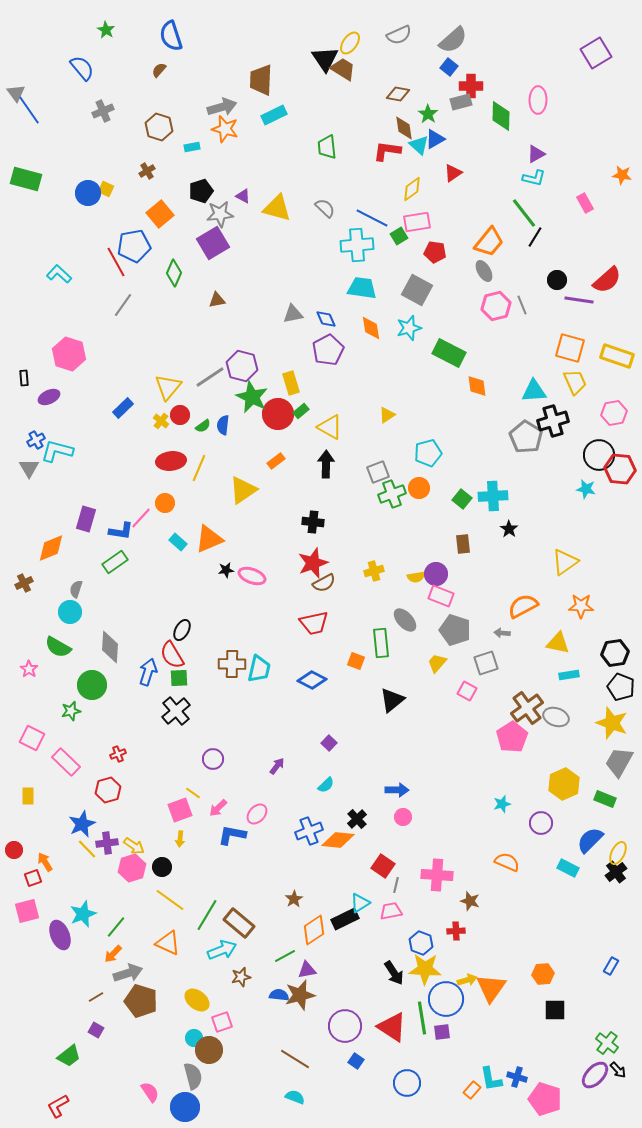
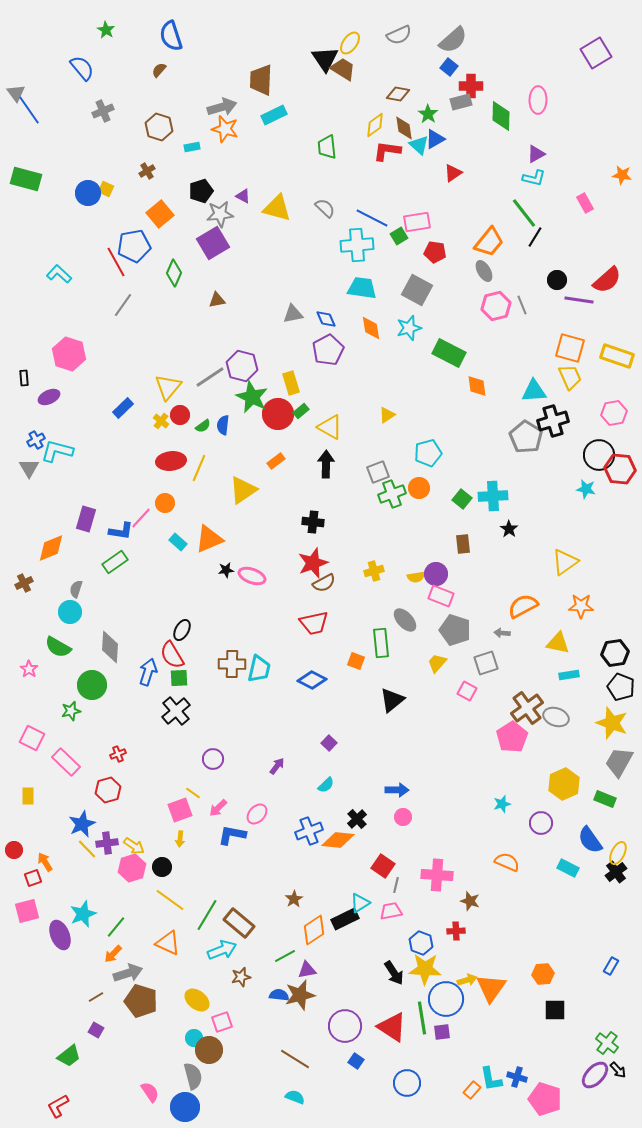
yellow diamond at (412, 189): moved 37 px left, 64 px up
yellow trapezoid at (575, 382): moved 5 px left, 5 px up
blue semicircle at (590, 840): rotated 80 degrees counterclockwise
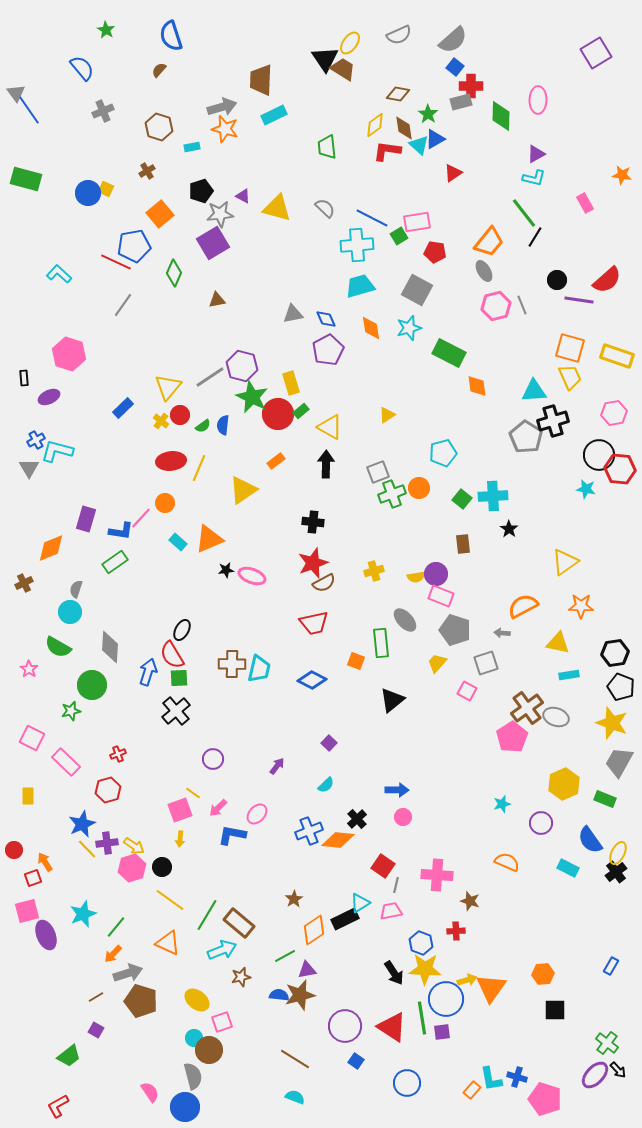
blue square at (449, 67): moved 6 px right
red line at (116, 262): rotated 36 degrees counterclockwise
cyan trapezoid at (362, 288): moved 2 px left, 2 px up; rotated 24 degrees counterclockwise
cyan pentagon at (428, 453): moved 15 px right
purple ellipse at (60, 935): moved 14 px left
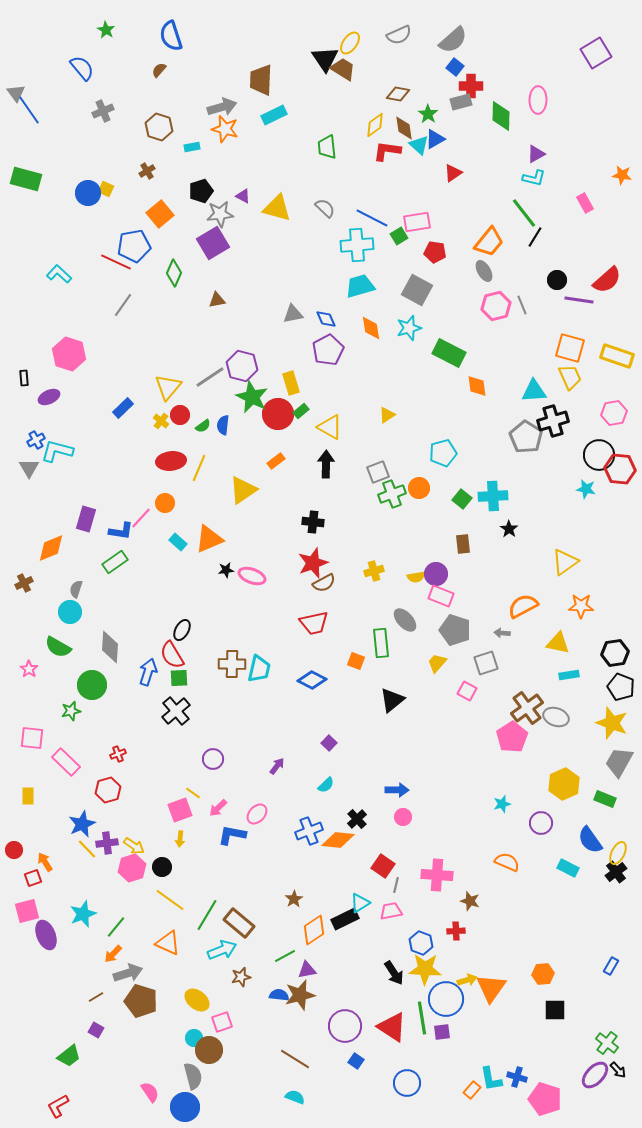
pink square at (32, 738): rotated 20 degrees counterclockwise
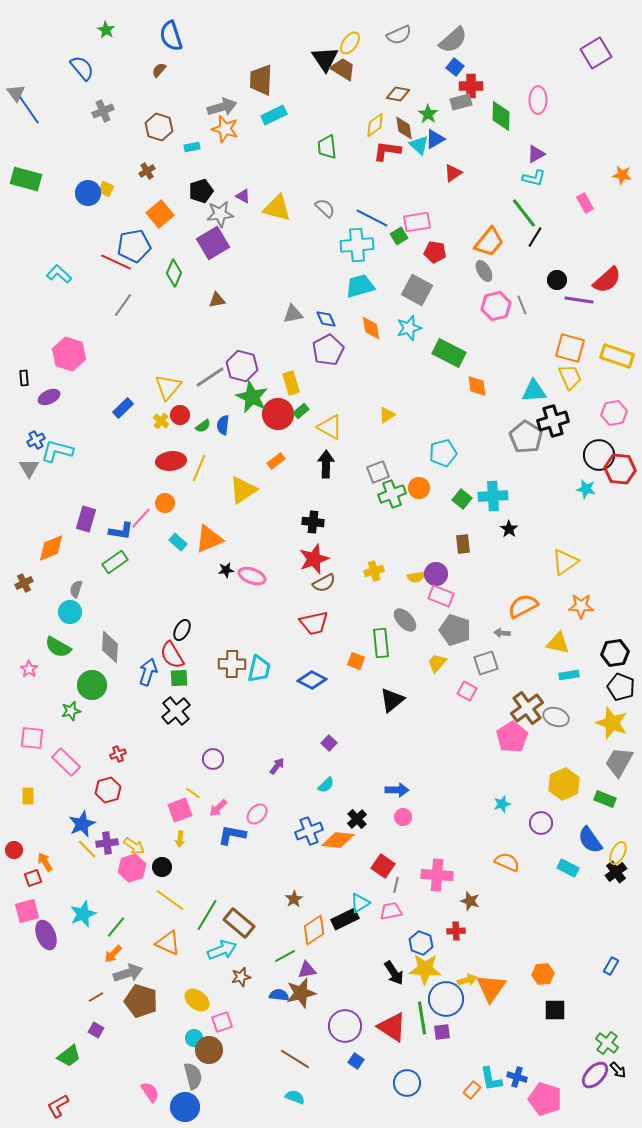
red star at (313, 563): moved 1 px right, 4 px up
brown star at (300, 995): moved 1 px right, 2 px up
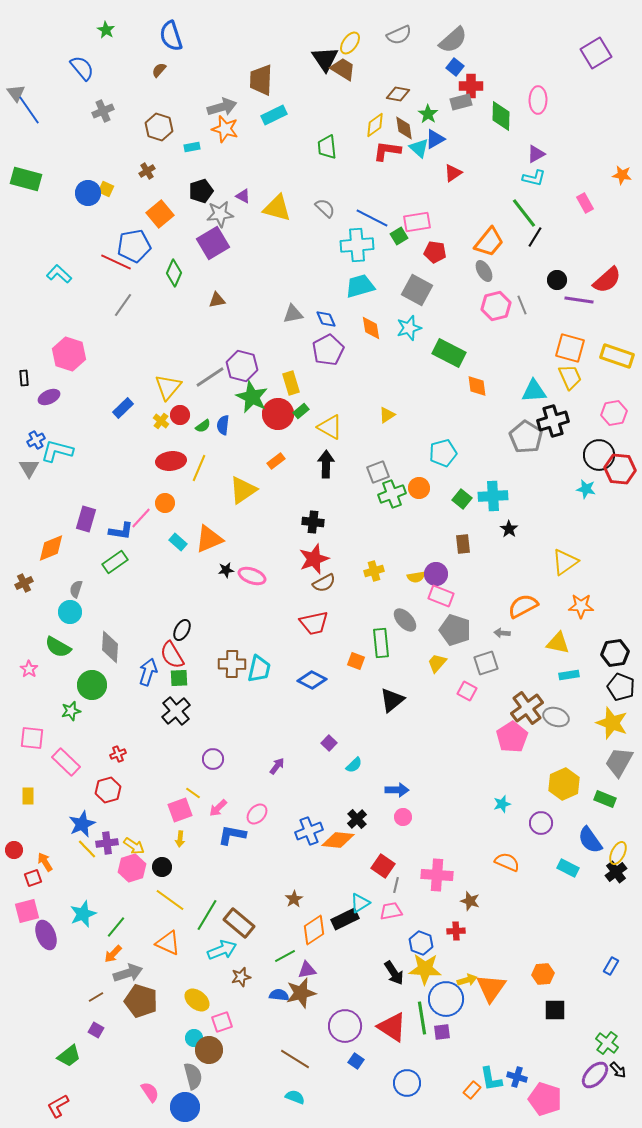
cyan triangle at (419, 145): moved 3 px down
cyan semicircle at (326, 785): moved 28 px right, 20 px up
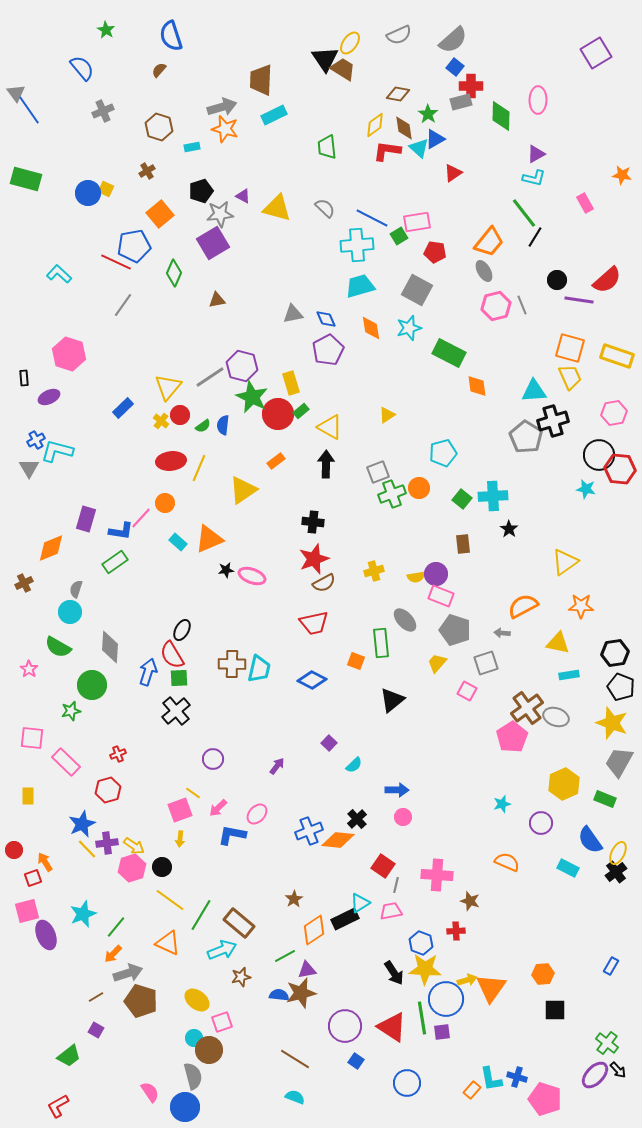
green line at (207, 915): moved 6 px left
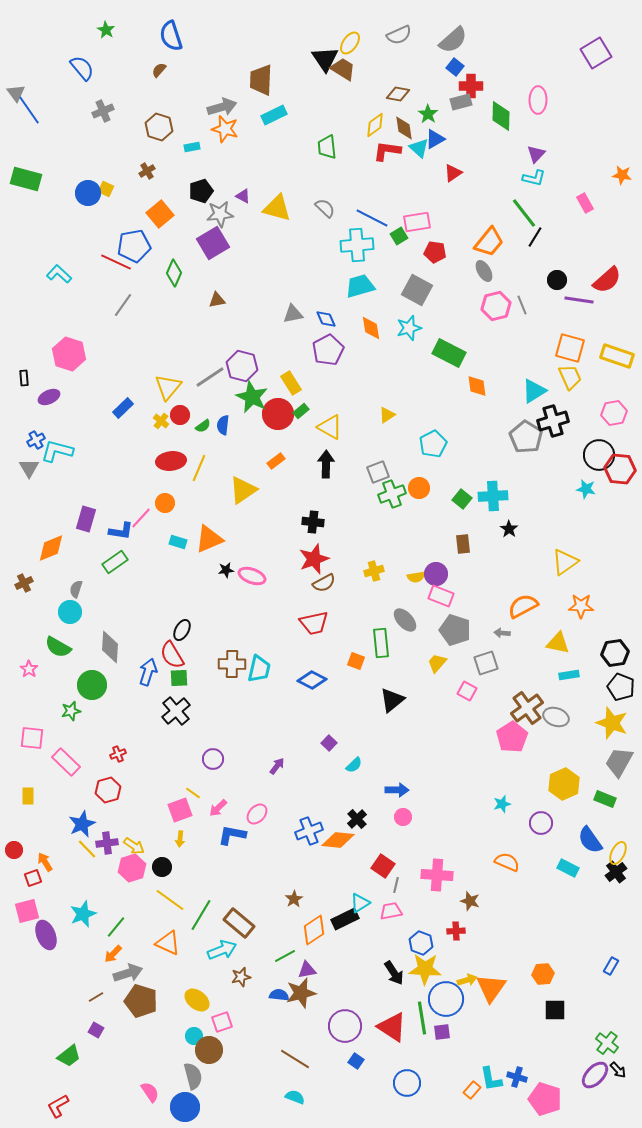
purple triangle at (536, 154): rotated 18 degrees counterclockwise
yellow rectangle at (291, 383): rotated 15 degrees counterclockwise
cyan triangle at (534, 391): rotated 28 degrees counterclockwise
cyan pentagon at (443, 453): moved 10 px left, 9 px up; rotated 12 degrees counterclockwise
cyan rectangle at (178, 542): rotated 24 degrees counterclockwise
cyan circle at (194, 1038): moved 2 px up
